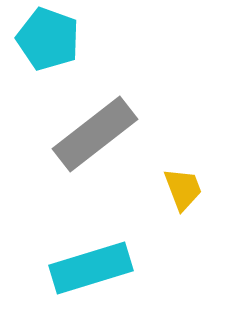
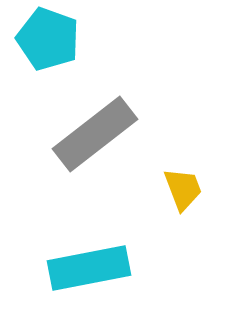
cyan rectangle: moved 2 px left; rotated 6 degrees clockwise
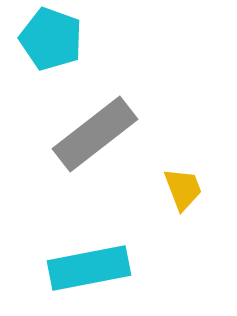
cyan pentagon: moved 3 px right
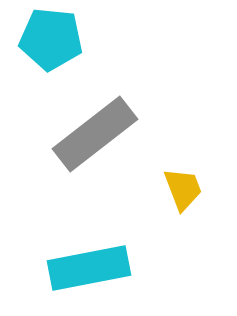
cyan pentagon: rotated 14 degrees counterclockwise
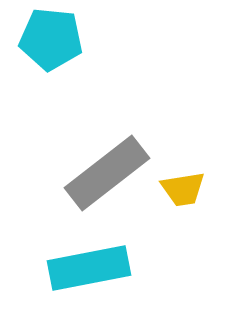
gray rectangle: moved 12 px right, 39 px down
yellow trapezoid: rotated 102 degrees clockwise
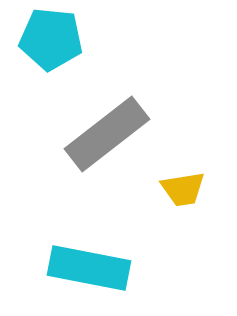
gray rectangle: moved 39 px up
cyan rectangle: rotated 22 degrees clockwise
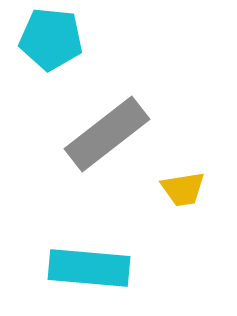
cyan rectangle: rotated 6 degrees counterclockwise
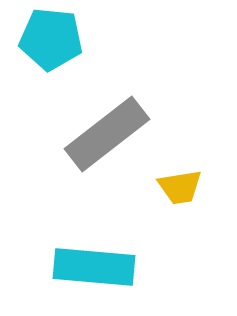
yellow trapezoid: moved 3 px left, 2 px up
cyan rectangle: moved 5 px right, 1 px up
